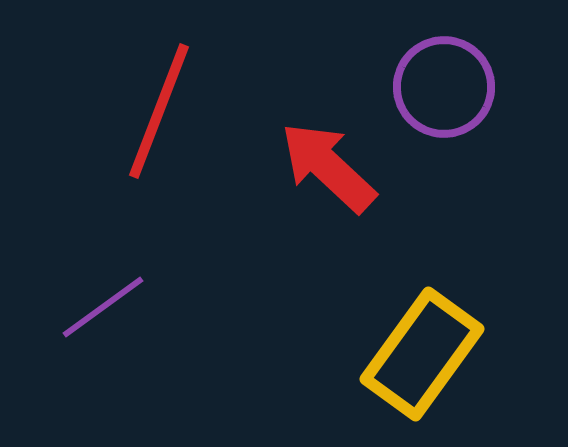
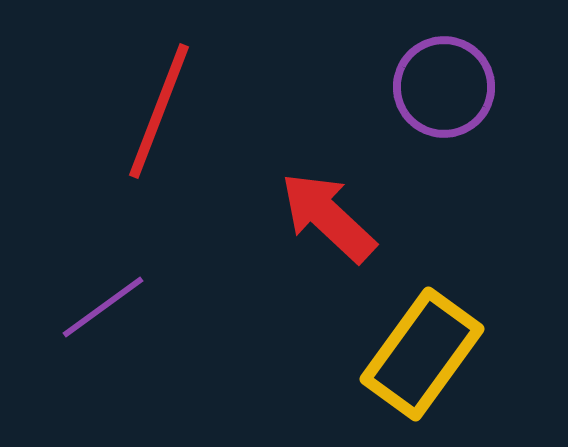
red arrow: moved 50 px down
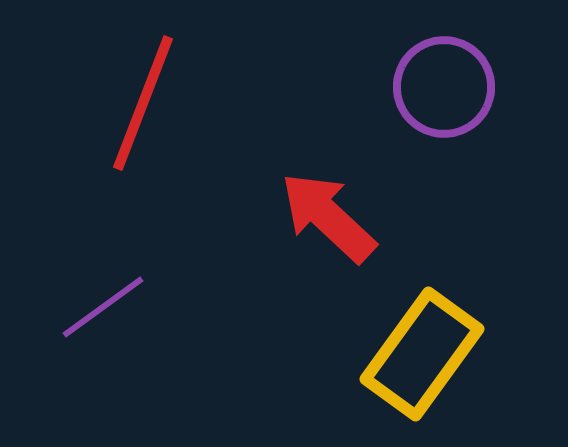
red line: moved 16 px left, 8 px up
